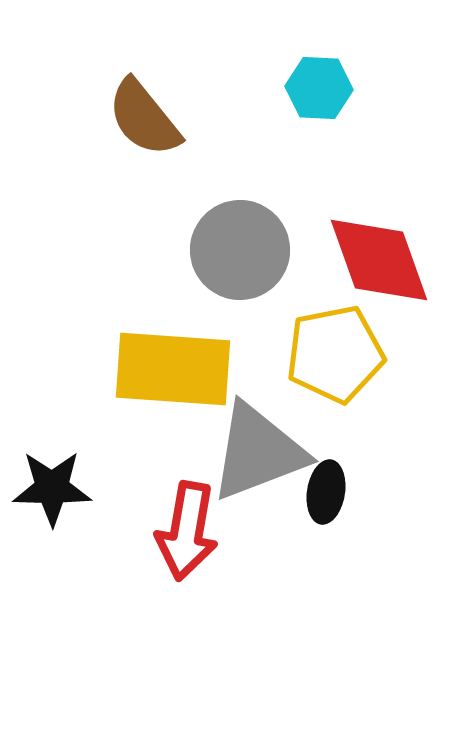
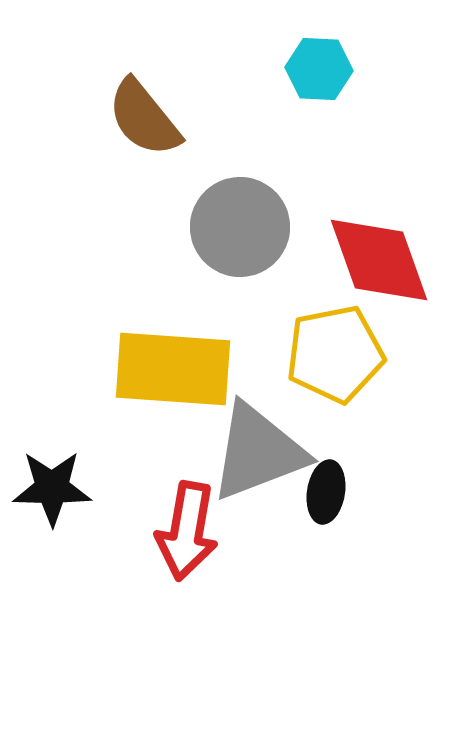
cyan hexagon: moved 19 px up
gray circle: moved 23 px up
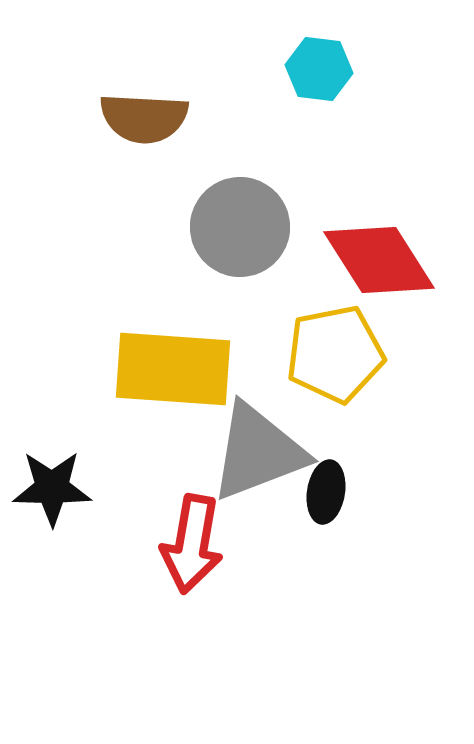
cyan hexagon: rotated 4 degrees clockwise
brown semicircle: rotated 48 degrees counterclockwise
red diamond: rotated 13 degrees counterclockwise
red arrow: moved 5 px right, 13 px down
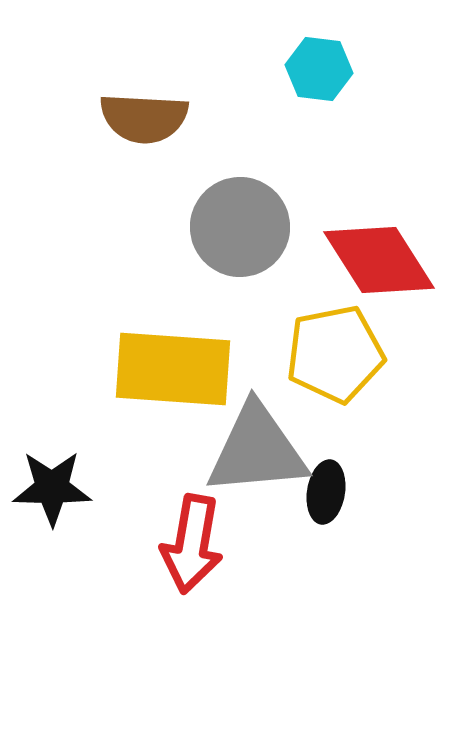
gray triangle: moved 1 px left, 2 px up; rotated 16 degrees clockwise
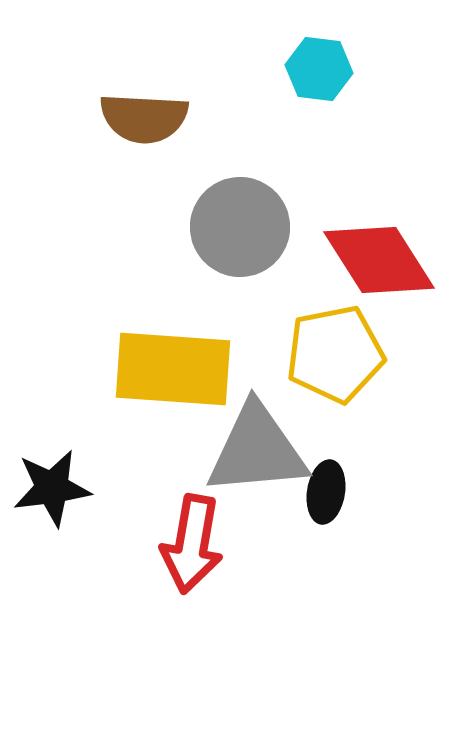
black star: rotated 8 degrees counterclockwise
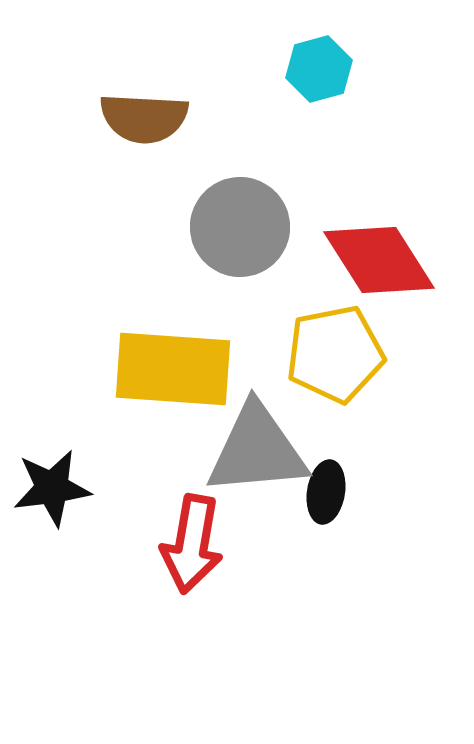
cyan hexagon: rotated 22 degrees counterclockwise
